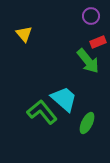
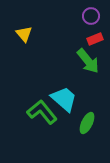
red rectangle: moved 3 px left, 3 px up
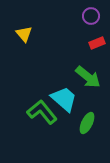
red rectangle: moved 2 px right, 4 px down
green arrow: moved 16 px down; rotated 12 degrees counterclockwise
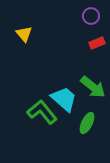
green arrow: moved 5 px right, 10 px down
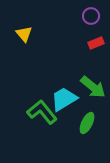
red rectangle: moved 1 px left
cyan trapezoid: rotated 72 degrees counterclockwise
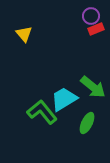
red rectangle: moved 14 px up
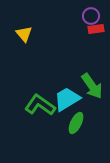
red rectangle: rotated 14 degrees clockwise
green arrow: moved 1 px left, 1 px up; rotated 16 degrees clockwise
cyan trapezoid: moved 3 px right
green L-shape: moved 2 px left, 7 px up; rotated 16 degrees counterclockwise
green ellipse: moved 11 px left
